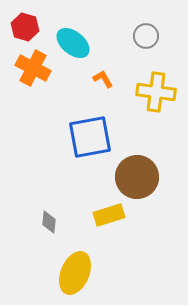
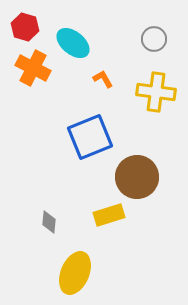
gray circle: moved 8 px right, 3 px down
blue square: rotated 12 degrees counterclockwise
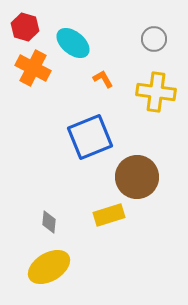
yellow ellipse: moved 26 px left, 6 px up; rotated 36 degrees clockwise
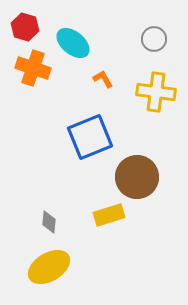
orange cross: rotated 8 degrees counterclockwise
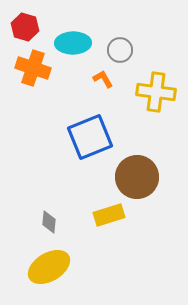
gray circle: moved 34 px left, 11 px down
cyan ellipse: rotated 40 degrees counterclockwise
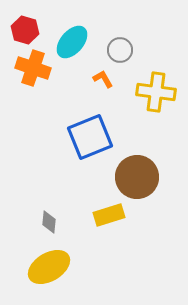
red hexagon: moved 3 px down
cyan ellipse: moved 1 px left, 1 px up; rotated 48 degrees counterclockwise
